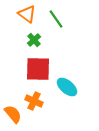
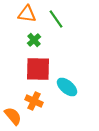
orange triangle: rotated 30 degrees counterclockwise
orange semicircle: moved 2 px down
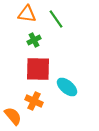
green cross: rotated 16 degrees clockwise
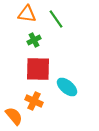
orange semicircle: moved 1 px right
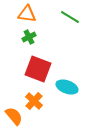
green line: moved 14 px right, 2 px up; rotated 24 degrees counterclockwise
green cross: moved 5 px left, 3 px up
red square: rotated 20 degrees clockwise
cyan ellipse: rotated 20 degrees counterclockwise
orange cross: rotated 18 degrees clockwise
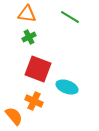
orange cross: rotated 18 degrees counterclockwise
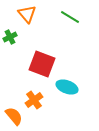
orange triangle: rotated 42 degrees clockwise
green cross: moved 19 px left
red square: moved 4 px right, 5 px up
orange cross: moved 1 px up; rotated 30 degrees clockwise
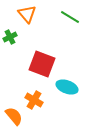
orange cross: rotated 24 degrees counterclockwise
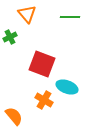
green line: rotated 30 degrees counterclockwise
orange cross: moved 10 px right
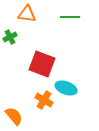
orange triangle: rotated 42 degrees counterclockwise
cyan ellipse: moved 1 px left, 1 px down
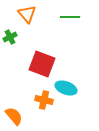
orange triangle: rotated 42 degrees clockwise
orange cross: rotated 18 degrees counterclockwise
